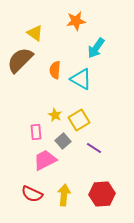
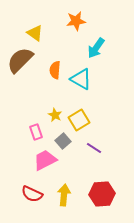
pink rectangle: rotated 14 degrees counterclockwise
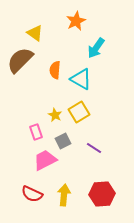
orange star: rotated 18 degrees counterclockwise
yellow square: moved 8 px up
gray square: rotated 14 degrees clockwise
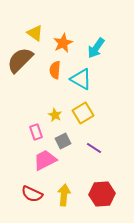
orange star: moved 13 px left, 22 px down
yellow square: moved 4 px right, 1 px down
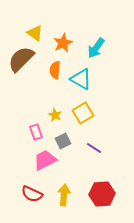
brown semicircle: moved 1 px right, 1 px up
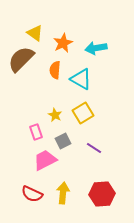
cyan arrow: rotated 45 degrees clockwise
yellow arrow: moved 1 px left, 2 px up
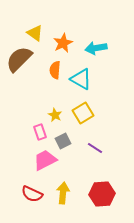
brown semicircle: moved 2 px left
pink rectangle: moved 4 px right
purple line: moved 1 px right
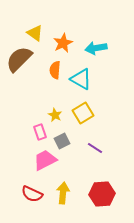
gray square: moved 1 px left
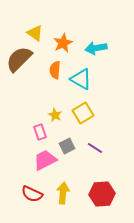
gray square: moved 5 px right, 5 px down
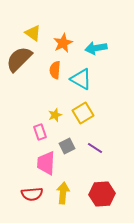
yellow triangle: moved 2 px left
yellow star: rotated 24 degrees clockwise
pink trapezoid: moved 1 px right, 3 px down; rotated 60 degrees counterclockwise
red semicircle: rotated 30 degrees counterclockwise
